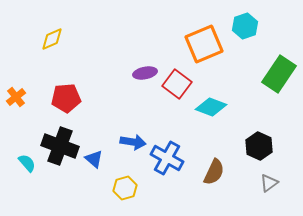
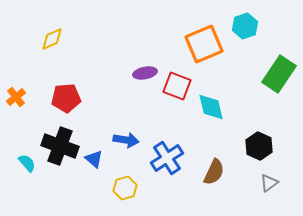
red square: moved 2 px down; rotated 16 degrees counterclockwise
cyan diamond: rotated 56 degrees clockwise
blue arrow: moved 7 px left, 2 px up
blue cross: rotated 28 degrees clockwise
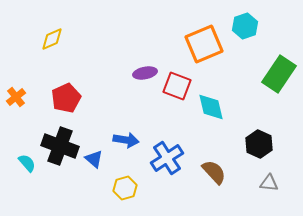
red pentagon: rotated 20 degrees counterclockwise
black hexagon: moved 2 px up
brown semicircle: rotated 68 degrees counterclockwise
gray triangle: rotated 42 degrees clockwise
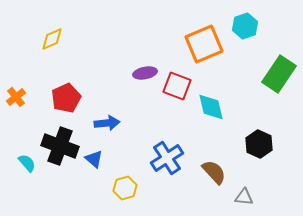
blue arrow: moved 19 px left, 17 px up; rotated 15 degrees counterclockwise
gray triangle: moved 25 px left, 14 px down
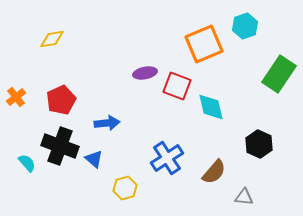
yellow diamond: rotated 15 degrees clockwise
red pentagon: moved 5 px left, 2 px down
brown semicircle: rotated 84 degrees clockwise
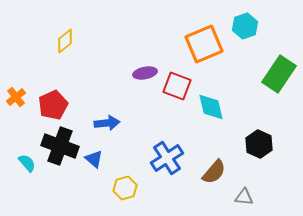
yellow diamond: moved 13 px right, 2 px down; rotated 30 degrees counterclockwise
red pentagon: moved 8 px left, 5 px down
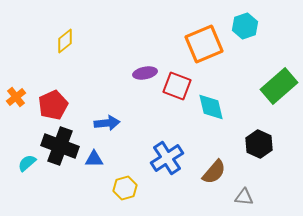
green rectangle: moved 12 px down; rotated 15 degrees clockwise
blue triangle: rotated 42 degrees counterclockwise
cyan semicircle: rotated 90 degrees counterclockwise
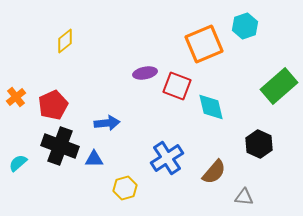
cyan semicircle: moved 9 px left
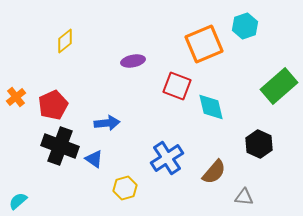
purple ellipse: moved 12 px left, 12 px up
blue triangle: rotated 36 degrees clockwise
cyan semicircle: moved 38 px down
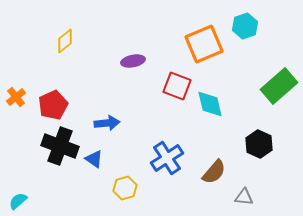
cyan diamond: moved 1 px left, 3 px up
